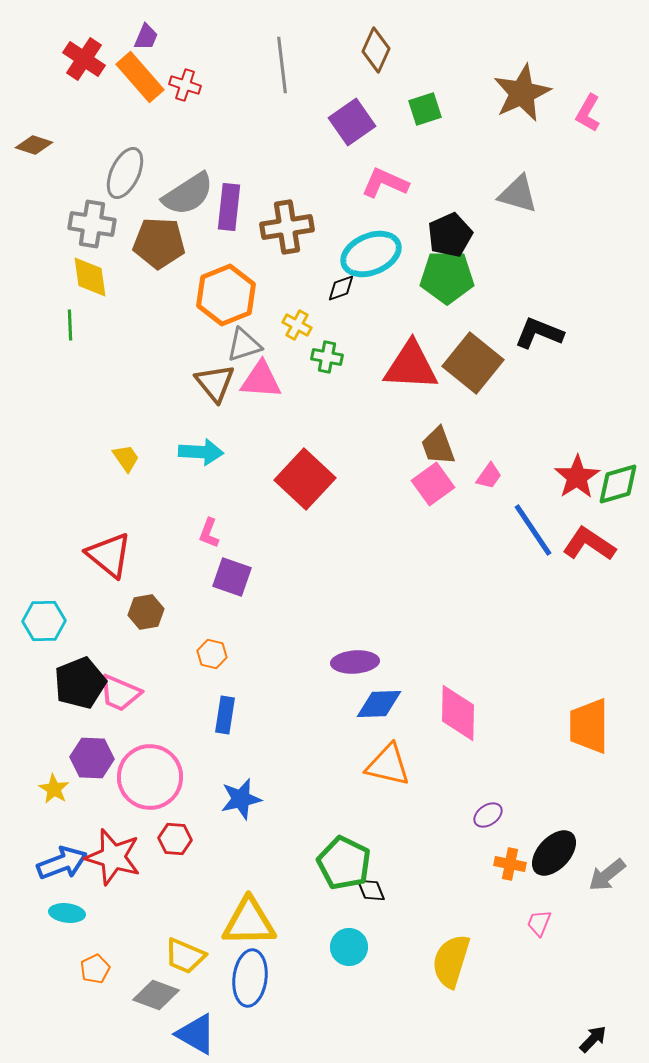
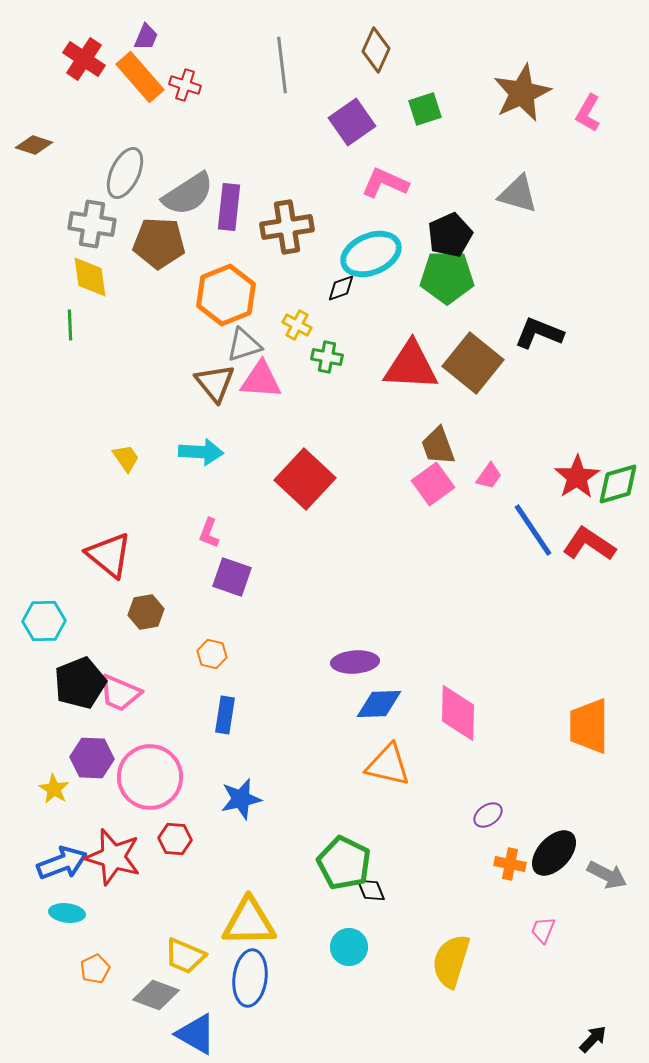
gray arrow at (607, 875): rotated 114 degrees counterclockwise
pink trapezoid at (539, 923): moved 4 px right, 7 px down
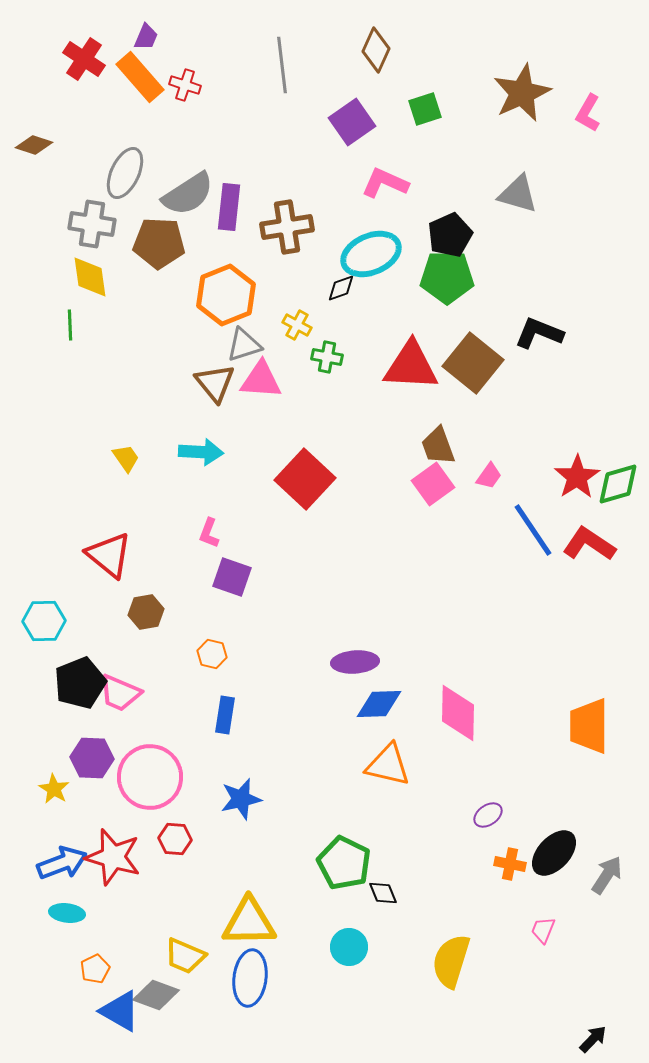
gray arrow at (607, 875): rotated 84 degrees counterclockwise
black diamond at (371, 890): moved 12 px right, 3 px down
blue triangle at (196, 1034): moved 76 px left, 23 px up
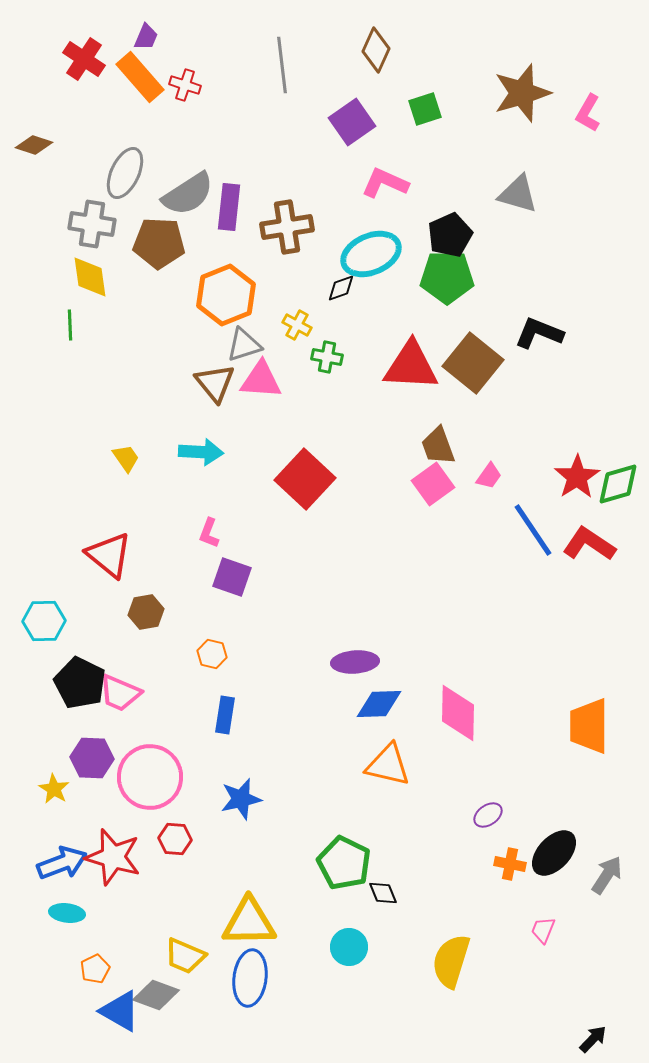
brown star at (522, 93): rotated 8 degrees clockwise
black pentagon at (80, 683): rotated 24 degrees counterclockwise
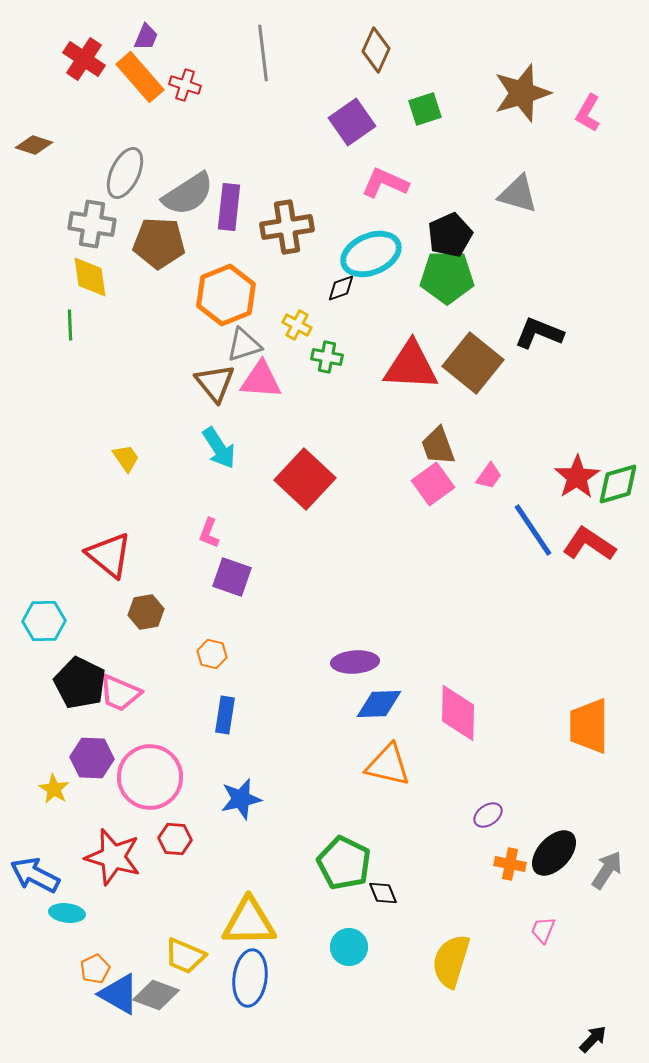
gray line at (282, 65): moved 19 px left, 12 px up
cyan arrow at (201, 452): moved 18 px right, 4 px up; rotated 54 degrees clockwise
blue arrow at (62, 863): moved 27 px left, 12 px down; rotated 132 degrees counterclockwise
gray arrow at (607, 875): moved 5 px up
blue triangle at (120, 1011): moved 1 px left, 17 px up
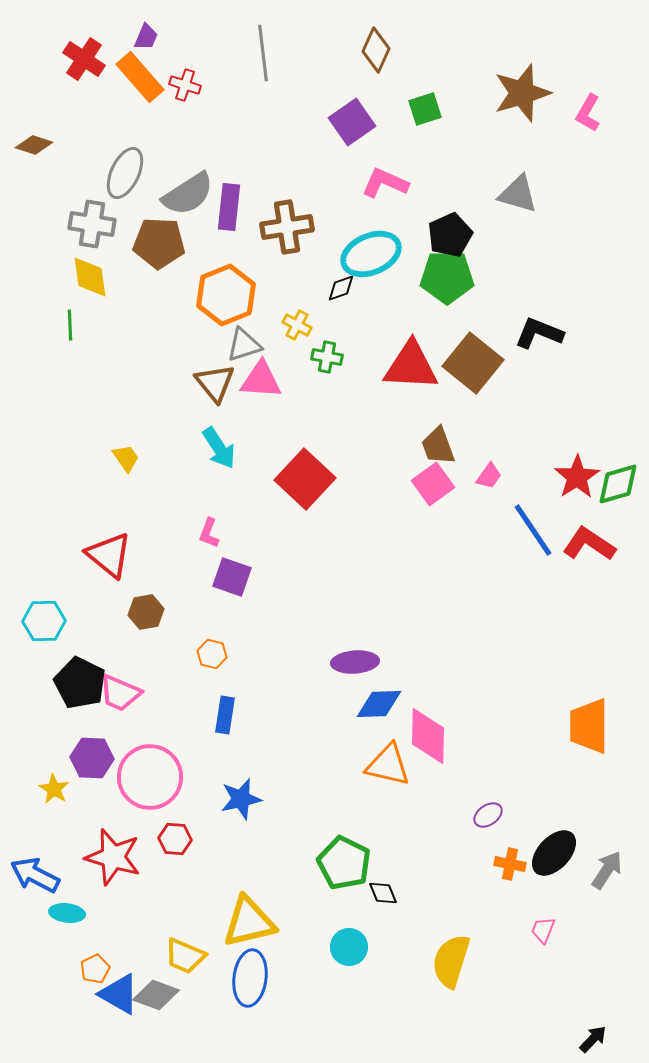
pink diamond at (458, 713): moved 30 px left, 23 px down
yellow triangle at (249, 922): rotated 12 degrees counterclockwise
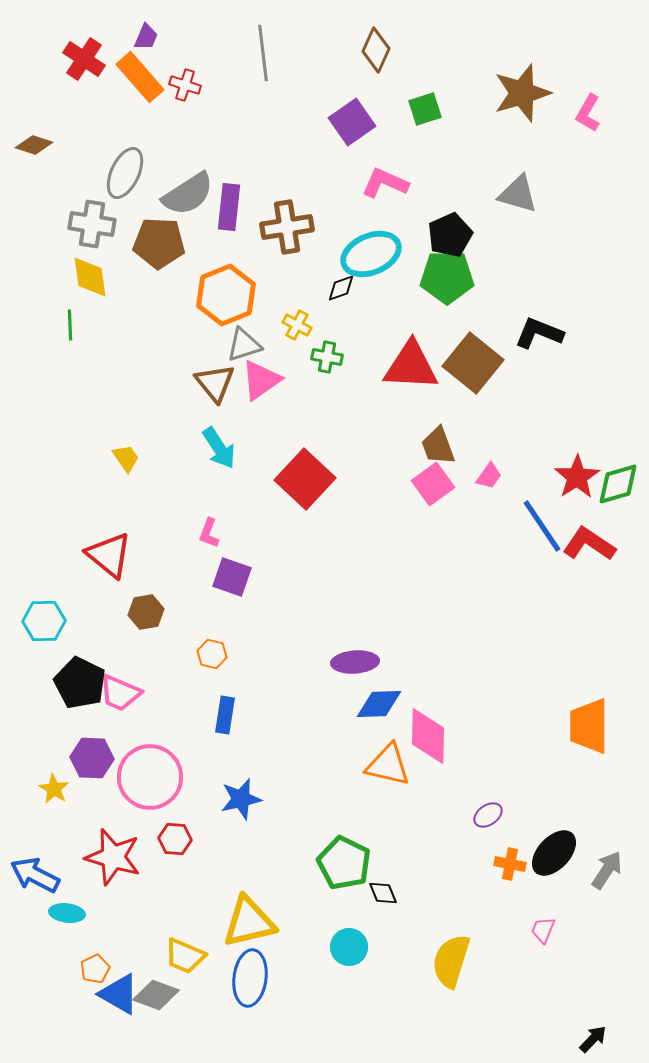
pink triangle at (261, 380): rotated 39 degrees counterclockwise
blue line at (533, 530): moved 9 px right, 4 px up
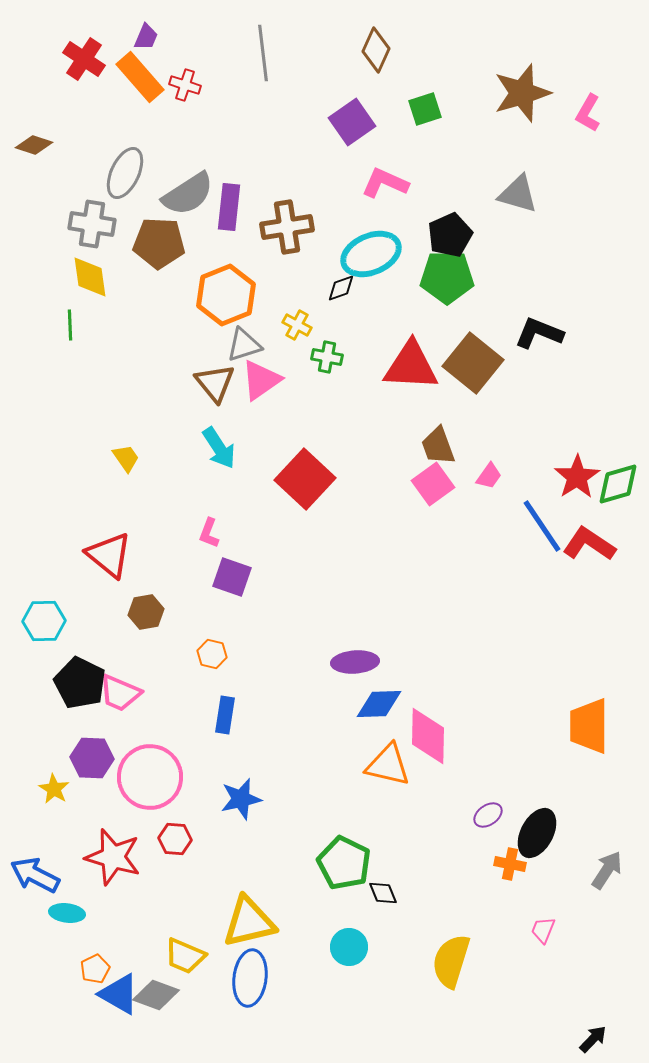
black ellipse at (554, 853): moved 17 px left, 20 px up; rotated 15 degrees counterclockwise
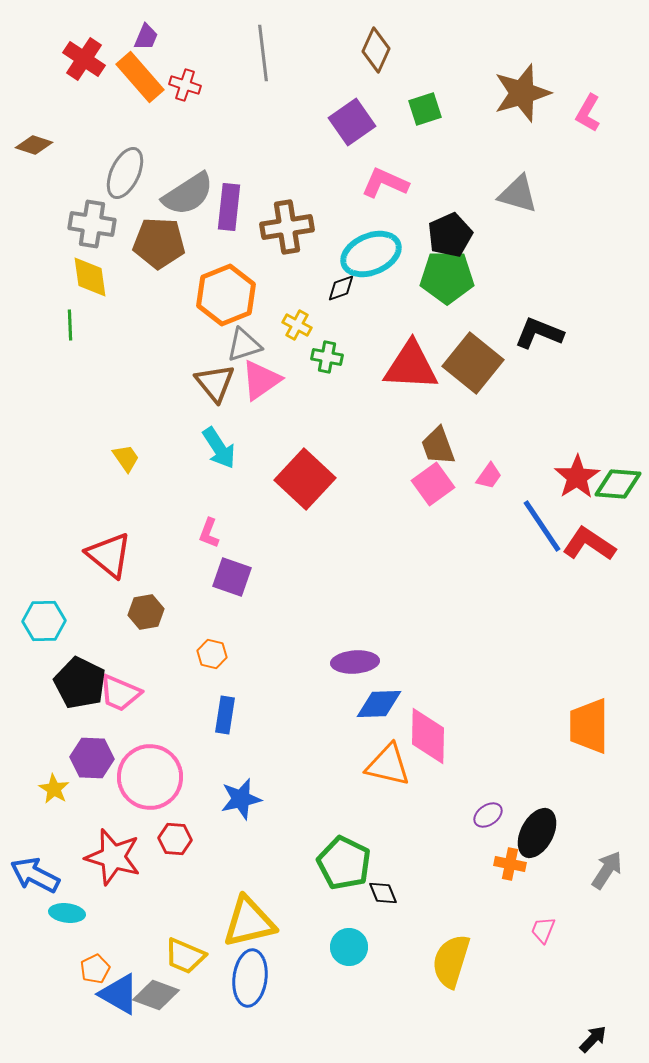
green diamond at (618, 484): rotated 21 degrees clockwise
